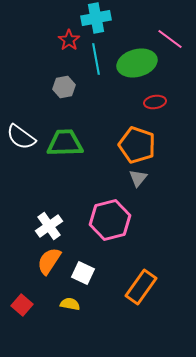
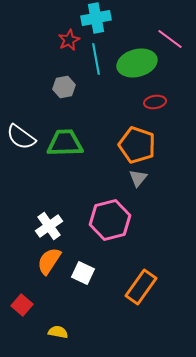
red star: rotated 10 degrees clockwise
yellow semicircle: moved 12 px left, 28 px down
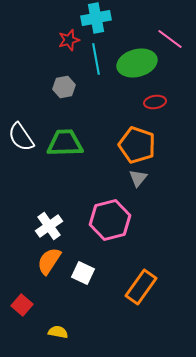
red star: rotated 10 degrees clockwise
white semicircle: rotated 20 degrees clockwise
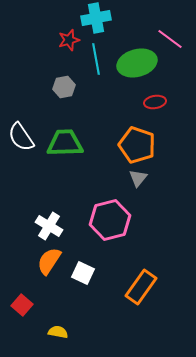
white cross: rotated 24 degrees counterclockwise
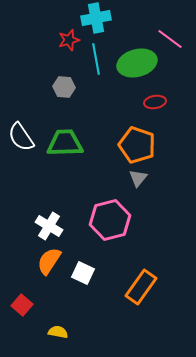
gray hexagon: rotated 15 degrees clockwise
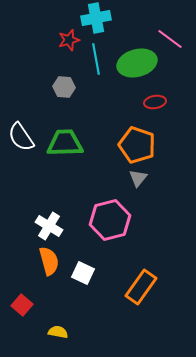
orange semicircle: rotated 132 degrees clockwise
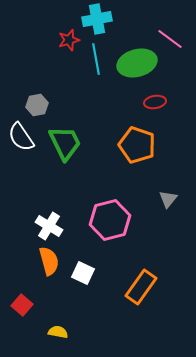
cyan cross: moved 1 px right, 1 px down
gray hexagon: moved 27 px left, 18 px down; rotated 15 degrees counterclockwise
green trapezoid: rotated 66 degrees clockwise
gray triangle: moved 30 px right, 21 px down
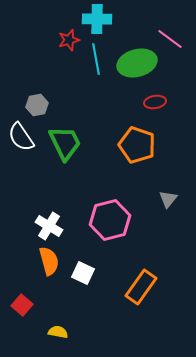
cyan cross: rotated 12 degrees clockwise
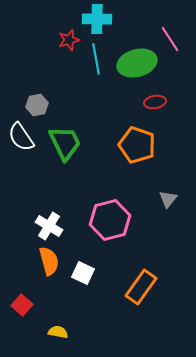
pink line: rotated 20 degrees clockwise
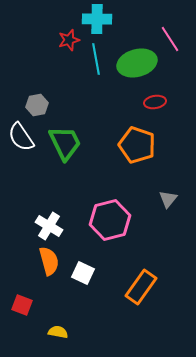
red square: rotated 20 degrees counterclockwise
